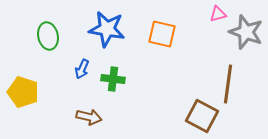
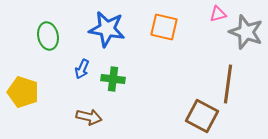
orange square: moved 2 px right, 7 px up
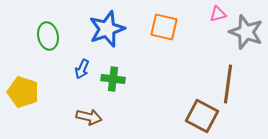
blue star: rotated 30 degrees counterclockwise
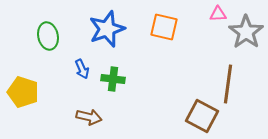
pink triangle: rotated 12 degrees clockwise
gray star: rotated 16 degrees clockwise
blue arrow: rotated 48 degrees counterclockwise
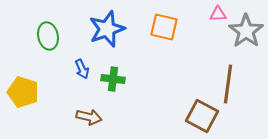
gray star: moved 1 px up
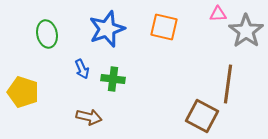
green ellipse: moved 1 px left, 2 px up
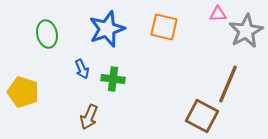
gray star: rotated 8 degrees clockwise
brown line: rotated 15 degrees clockwise
brown arrow: rotated 100 degrees clockwise
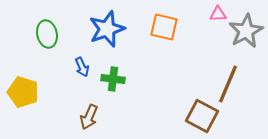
blue arrow: moved 2 px up
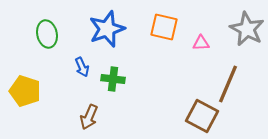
pink triangle: moved 17 px left, 29 px down
gray star: moved 1 px right, 2 px up; rotated 16 degrees counterclockwise
yellow pentagon: moved 2 px right, 1 px up
